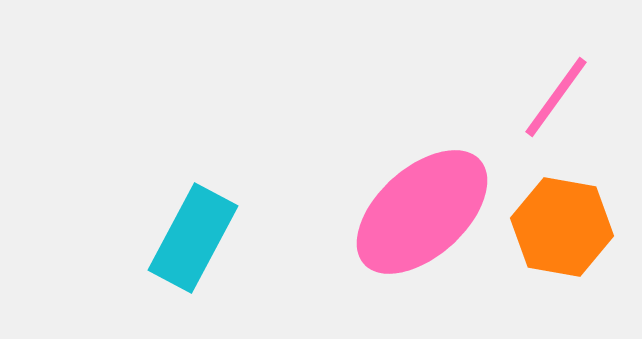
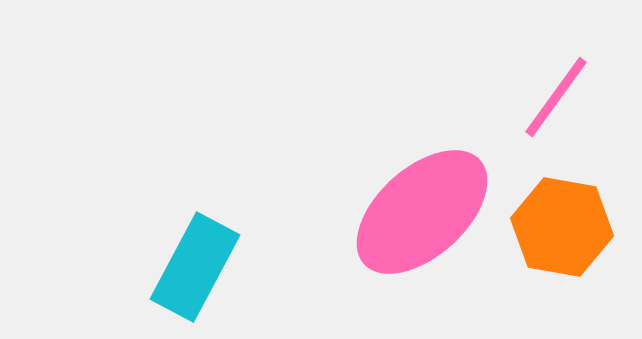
cyan rectangle: moved 2 px right, 29 px down
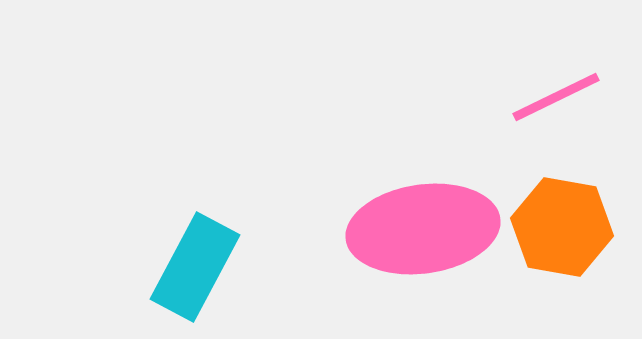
pink line: rotated 28 degrees clockwise
pink ellipse: moved 1 px right, 17 px down; rotated 34 degrees clockwise
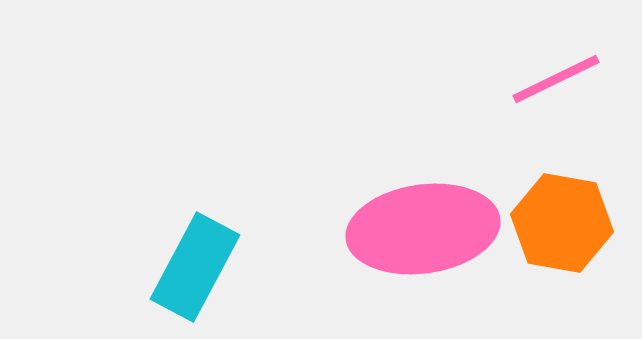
pink line: moved 18 px up
orange hexagon: moved 4 px up
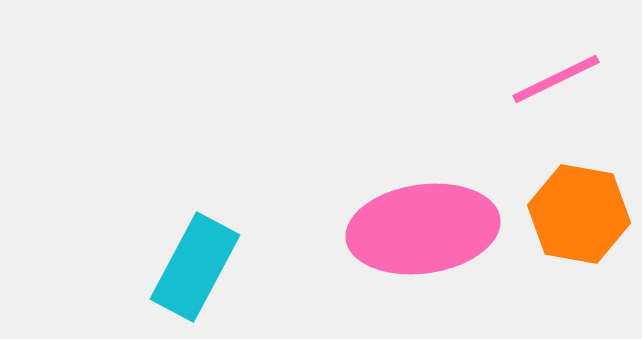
orange hexagon: moved 17 px right, 9 px up
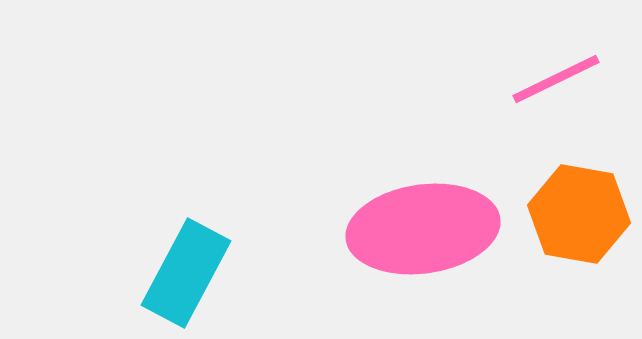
cyan rectangle: moved 9 px left, 6 px down
